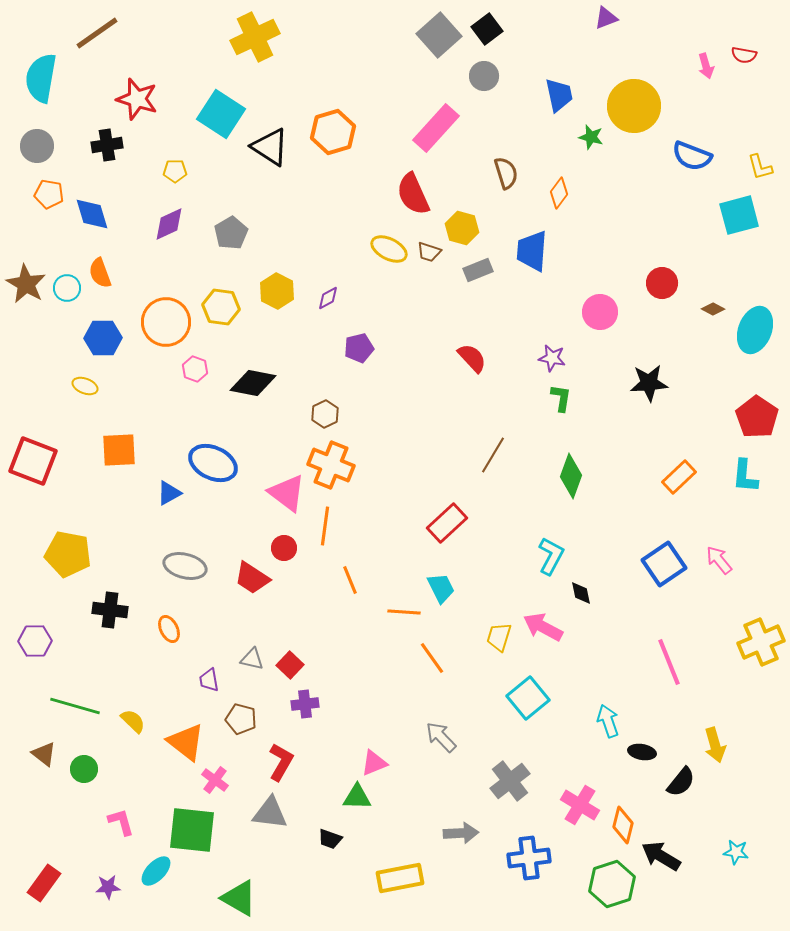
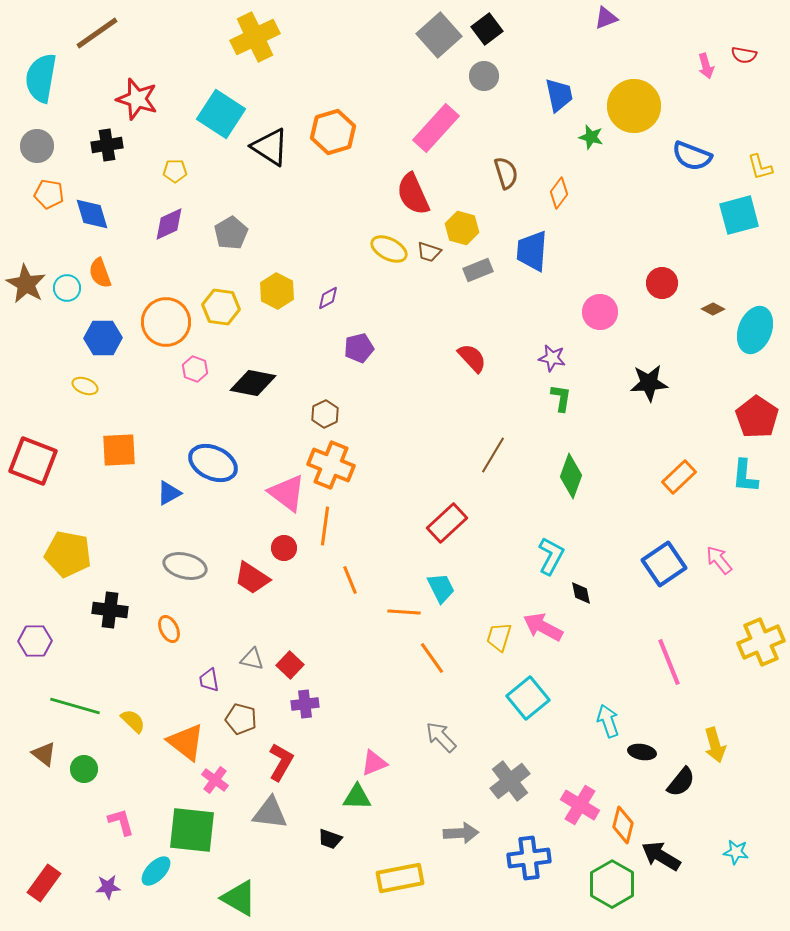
green hexagon at (612, 884): rotated 12 degrees counterclockwise
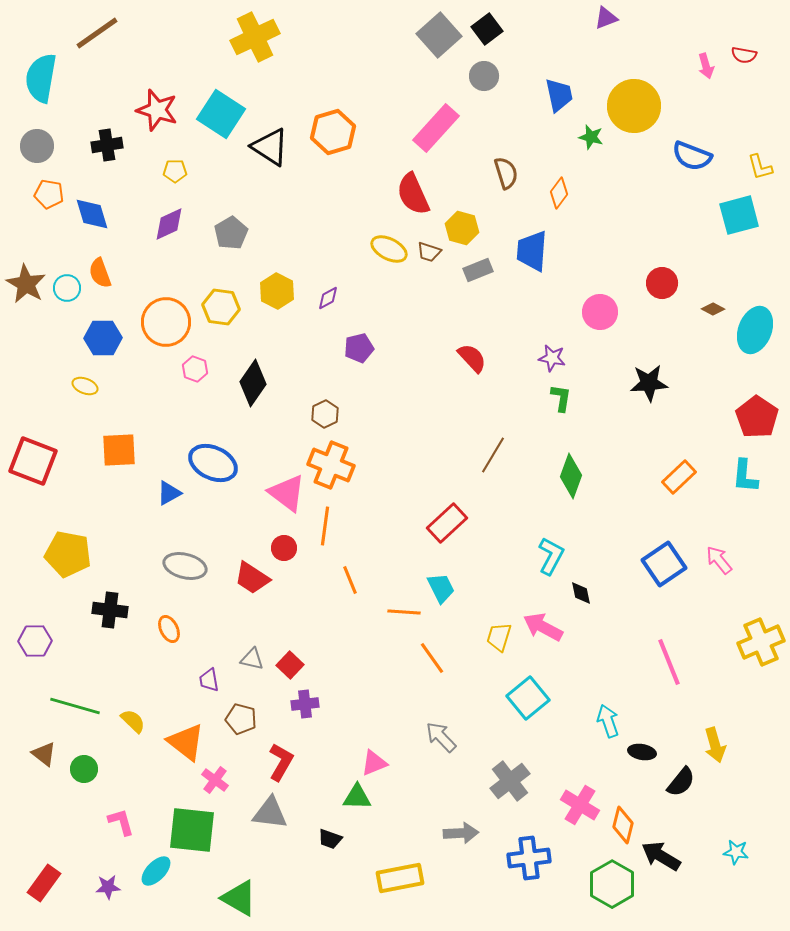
red star at (137, 99): moved 20 px right, 11 px down
black diamond at (253, 383): rotated 66 degrees counterclockwise
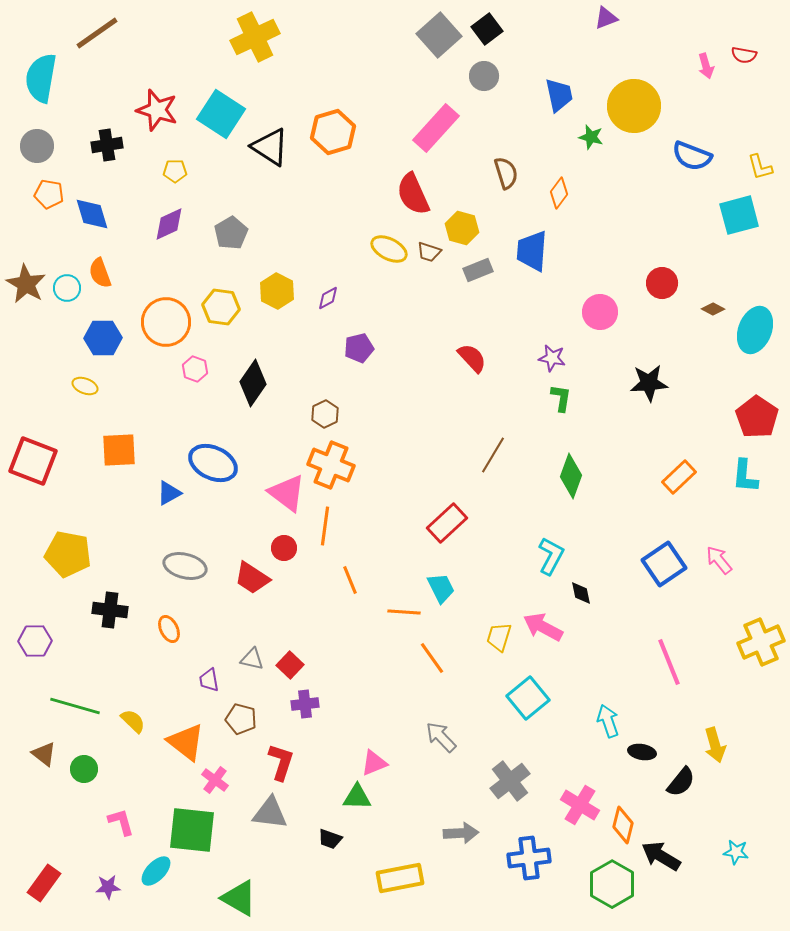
red L-shape at (281, 762): rotated 12 degrees counterclockwise
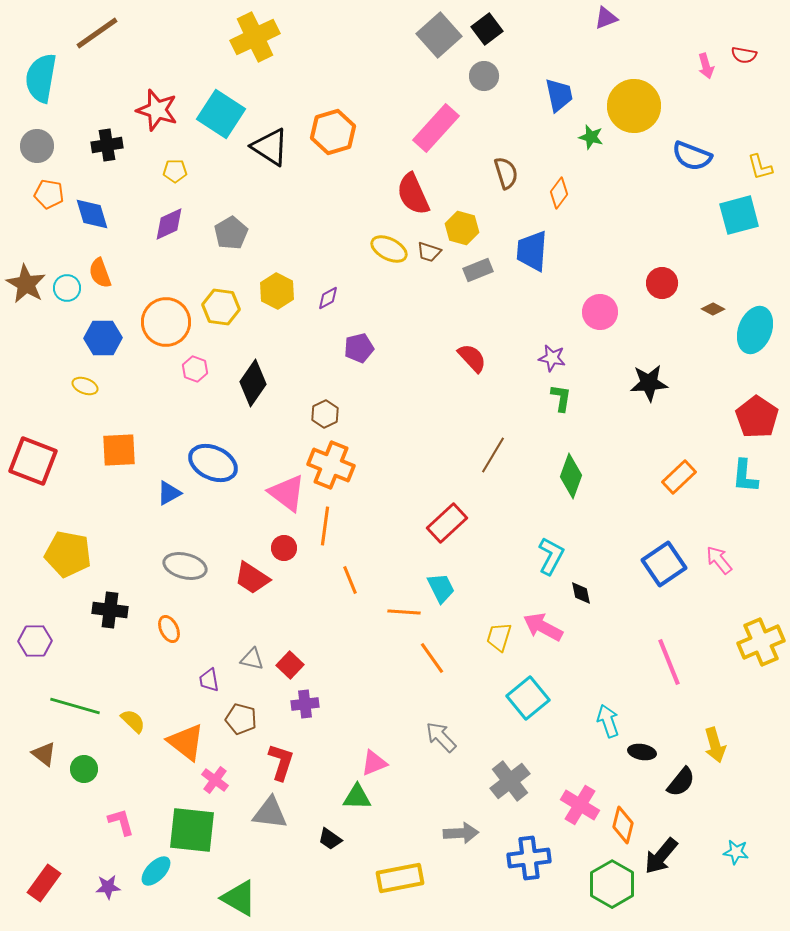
black trapezoid at (330, 839): rotated 15 degrees clockwise
black arrow at (661, 856): rotated 81 degrees counterclockwise
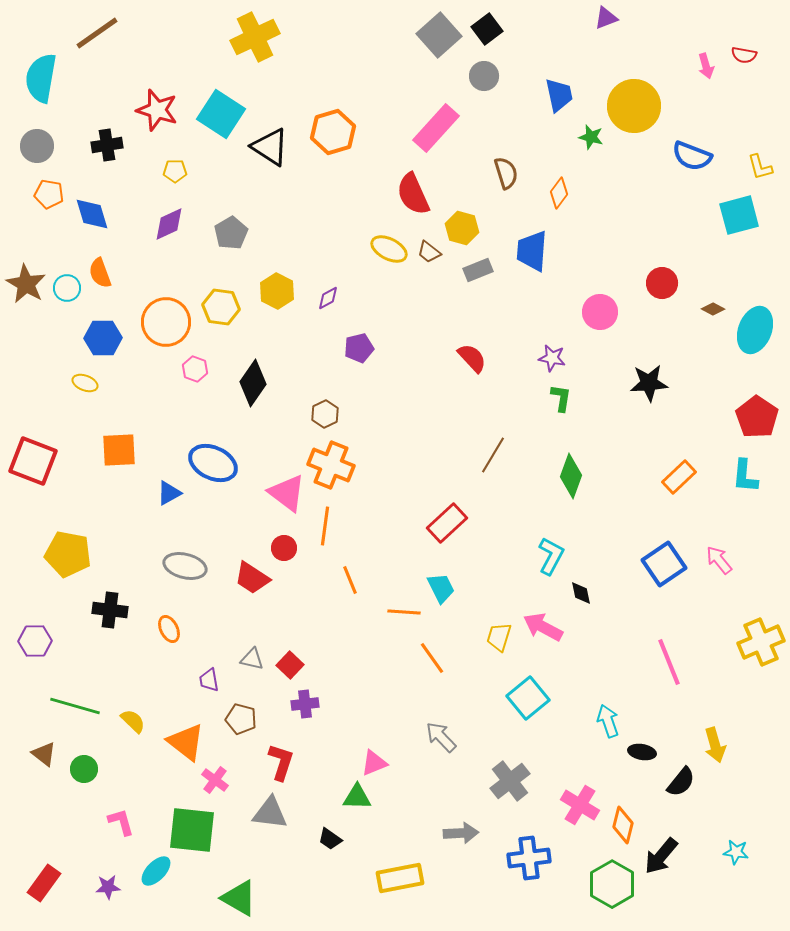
brown trapezoid at (429, 252): rotated 20 degrees clockwise
yellow ellipse at (85, 386): moved 3 px up
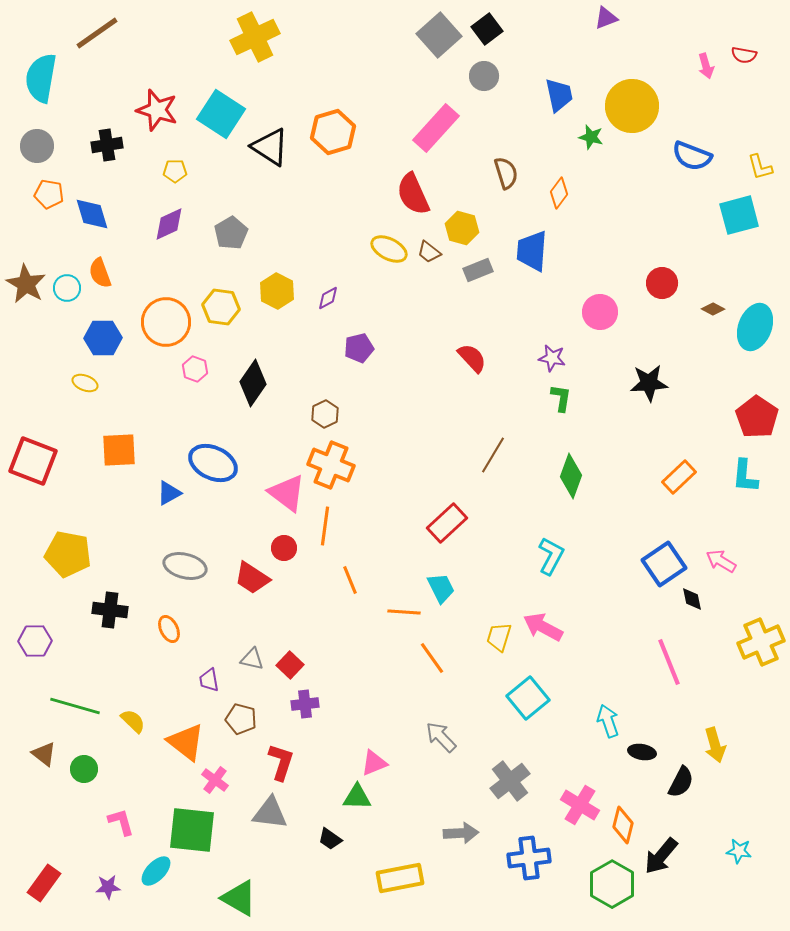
yellow circle at (634, 106): moved 2 px left
cyan ellipse at (755, 330): moved 3 px up
pink arrow at (719, 560): moved 2 px right, 1 px down; rotated 20 degrees counterclockwise
black diamond at (581, 593): moved 111 px right, 6 px down
black semicircle at (681, 782): rotated 12 degrees counterclockwise
cyan star at (736, 852): moved 3 px right, 1 px up
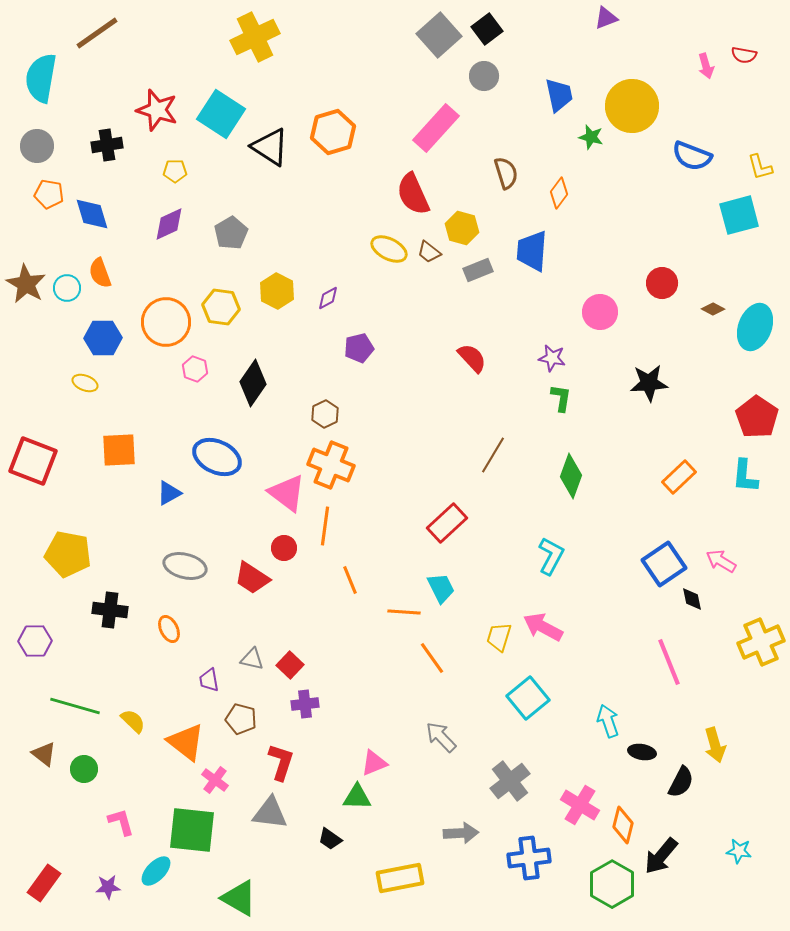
blue ellipse at (213, 463): moved 4 px right, 6 px up
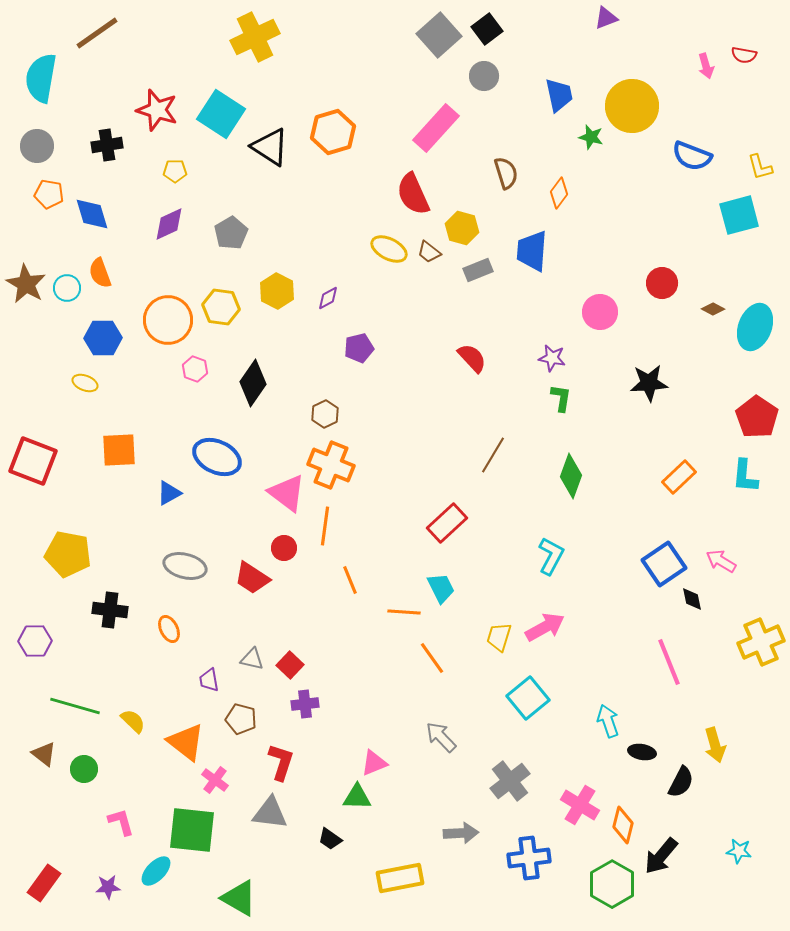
orange circle at (166, 322): moved 2 px right, 2 px up
pink arrow at (543, 627): moved 2 px right; rotated 123 degrees clockwise
